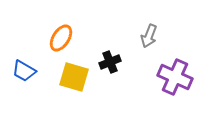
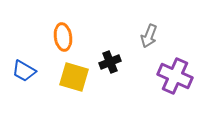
orange ellipse: moved 2 px right, 1 px up; rotated 40 degrees counterclockwise
purple cross: moved 1 px up
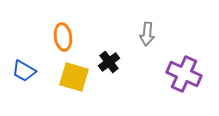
gray arrow: moved 2 px left, 2 px up; rotated 15 degrees counterclockwise
black cross: moved 1 px left; rotated 15 degrees counterclockwise
purple cross: moved 9 px right, 2 px up
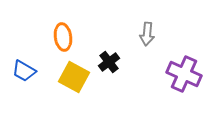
yellow square: rotated 12 degrees clockwise
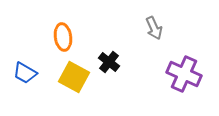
gray arrow: moved 7 px right, 6 px up; rotated 30 degrees counterclockwise
black cross: rotated 15 degrees counterclockwise
blue trapezoid: moved 1 px right, 2 px down
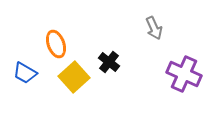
orange ellipse: moved 7 px left, 7 px down; rotated 12 degrees counterclockwise
yellow square: rotated 20 degrees clockwise
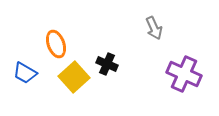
black cross: moved 2 px left, 2 px down; rotated 15 degrees counterclockwise
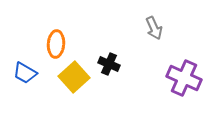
orange ellipse: rotated 24 degrees clockwise
black cross: moved 2 px right
purple cross: moved 4 px down
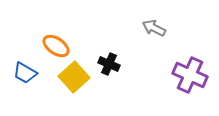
gray arrow: rotated 140 degrees clockwise
orange ellipse: moved 2 px down; rotated 60 degrees counterclockwise
purple cross: moved 6 px right, 3 px up
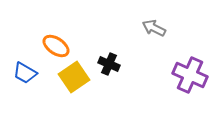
yellow square: rotated 8 degrees clockwise
